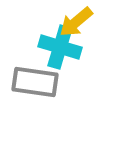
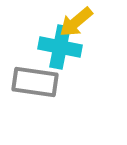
cyan cross: rotated 6 degrees counterclockwise
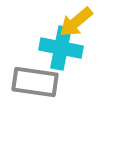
cyan cross: moved 1 px right, 1 px down
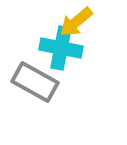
gray rectangle: rotated 21 degrees clockwise
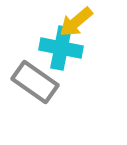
gray rectangle: rotated 6 degrees clockwise
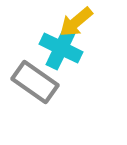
cyan cross: rotated 15 degrees clockwise
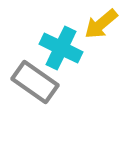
yellow arrow: moved 25 px right, 2 px down
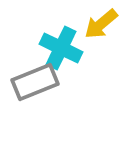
gray rectangle: rotated 57 degrees counterclockwise
